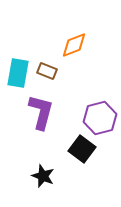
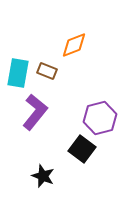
purple L-shape: moved 6 px left; rotated 24 degrees clockwise
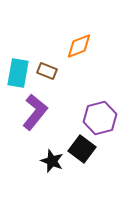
orange diamond: moved 5 px right, 1 px down
black star: moved 9 px right, 15 px up
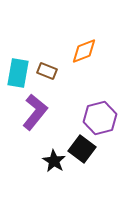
orange diamond: moved 5 px right, 5 px down
black star: moved 2 px right; rotated 10 degrees clockwise
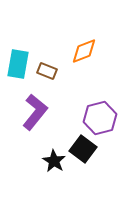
cyan rectangle: moved 9 px up
black square: moved 1 px right
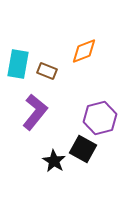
black square: rotated 8 degrees counterclockwise
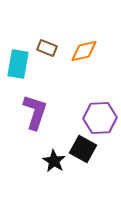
orange diamond: rotated 8 degrees clockwise
brown rectangle: moved 23 px up
purple L-shape: rotated 21 degrees counterclockwise
purple hexagon: rotated 12 degrees clockwise
